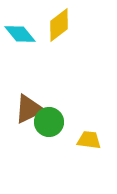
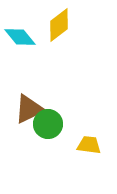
cyan diamond: moved 3 px down
green circle: moved 1 px left, 2 px down
yellow trapezoid: moved 5 px down
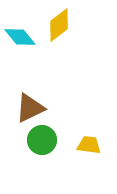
brown triangle: moved 1 px right, 1 px up
green circle: moved 6 px left, 16 px down
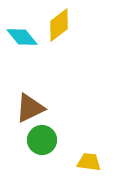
cyan diamond: moved 2 px right
yellow trapezoid: moved 17 px down
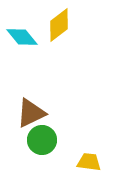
brown triangle: moved 1 px right, 5 px down
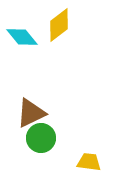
green circle: moved 1 px left, 2 px up
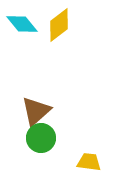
cyan diamond: moved 13 px up
brown triangle: moved 5 px right, 2 px up; rotated 16 degrees counterclockwise
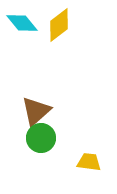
cyan diamond: moved 1 px up
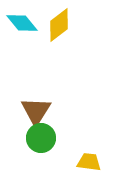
brown triangle: rotated 16 degrees counterclockwise
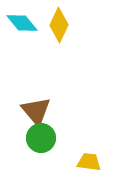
yellow diamond: rotated 28 degrees counterclockwise
brown triangle: rotated 12 degrees counterclockwise
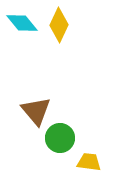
green circle: moved 19 px right
